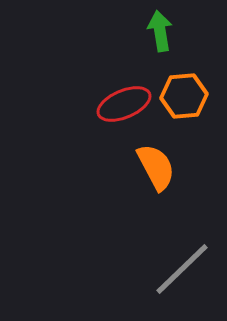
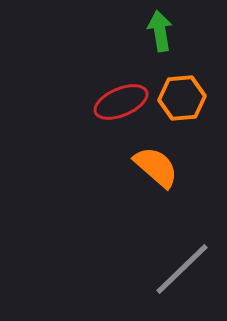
orange hexagon: moved 2 px left, 2 px down
red ellipse: moved 3 px left, 2 px up
orange semicircle: rotated 21 degrees counterclockwise
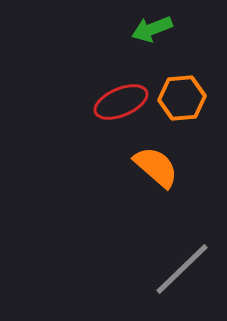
green arrow: moved 8 px left, 2 px up; rotated 102 degrees counterclockwise
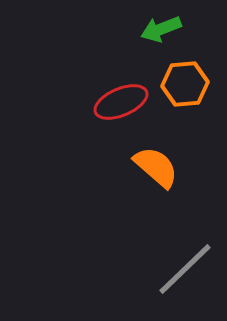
green arrow: moved 9 px right
orange hexagon: moved 3 px right, 14 px up
gray line: moved 3 px right
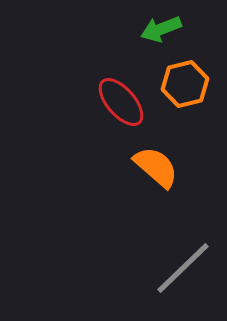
orange hexagon: rotated 9 degrees counterclockwise
red ellipse: rotated 72 degrees clockwise
gray line: moved 2 px left, 1 px up
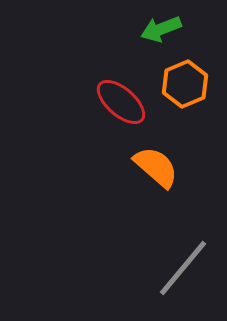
orange hexagon: rotated 9 degrees counterclockwise
red ellipse: rotated 8 degrees counterclockwise
gray line: rotated 6 degrees counterclockwise
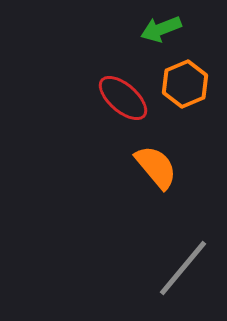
red ellipse: moved 2 px right, 4 px up
orange semicircle: rotated 9 degrees clockwise
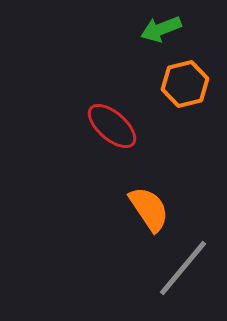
orange hexagon: rotated 9 degrees clockwise
red ellipse: moved 11 px left, 28 px down
orange semicircle: moved 7 px left, 42 px down; rotated 6 degrees clockwise
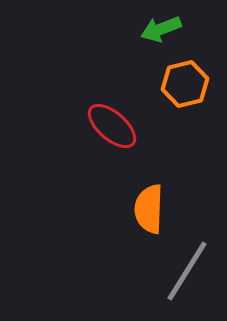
orange semicircle: rotated 144 degrees counterclockwise
gray line: moved 4 px right, 3 px down; rotated 8 degrees counterclockwise
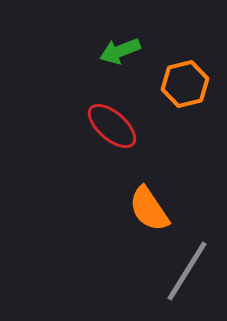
green arrow: moved 41 px left, 22 px down
orange semicircle: rotated 36 degrees counterclockwise
